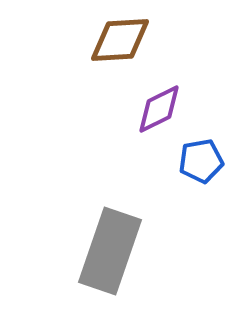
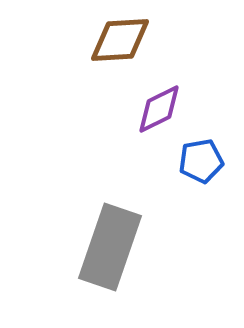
gray rectangle: moved 4 px up
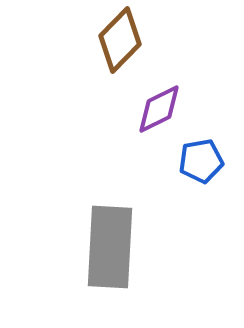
brown diamond: rotated 42 degrees counterclockwise
gray rectangle: rotated 16 degrees counterclockwise
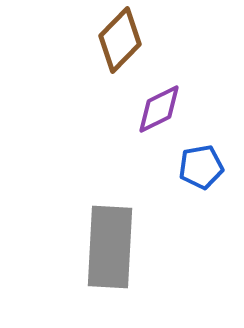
blue pentagon: moved 6 px down
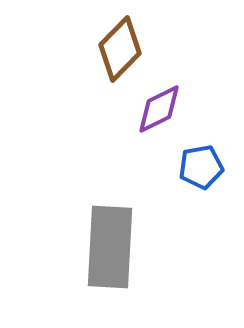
brown diamond: moved 9 px down
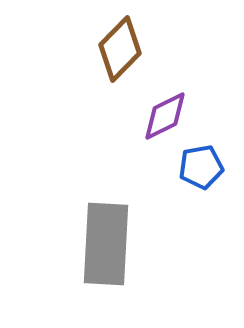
purple diamond: moved 6 px right, 7 px down
gray rectangle: moved 4 px left, 3 px up
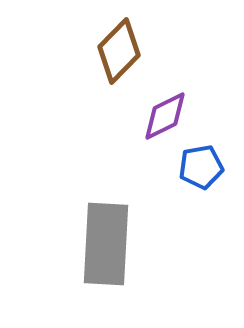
brown diamond: moved 1 px left, 2 px down
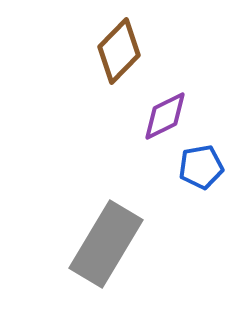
gray rectangle: rotated 28 degrees clockwise
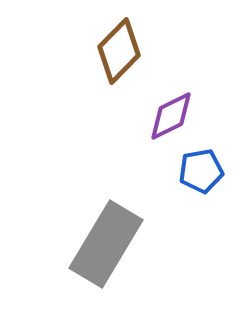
purple diamond: moved 6 px right
blue pentagon: moved 4 px down
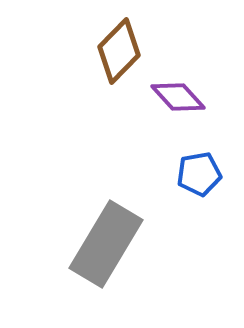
purple diamond: moved 7 px right, 19 px up; rotated 74 degrees clockwise
blue pentagon: moved 2 px left, 3 px down
